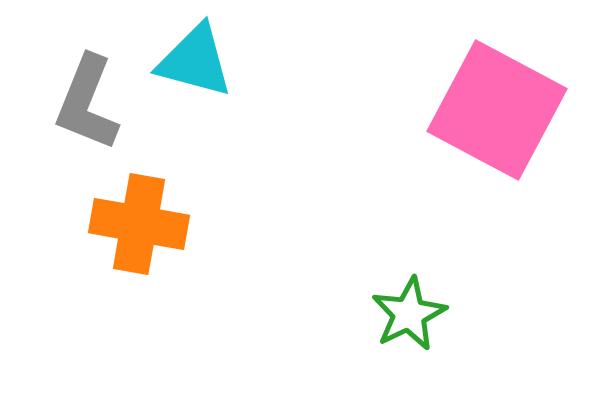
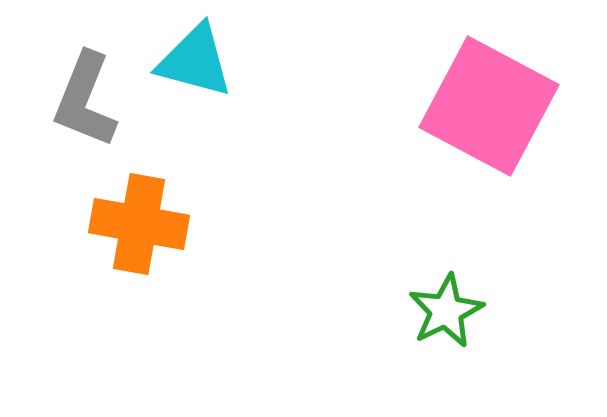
gray L-shape: moved 2 px left, 3 px up
pink square: moved 8 px left, 4 px up
green star: moved 37 px right, 3 px up
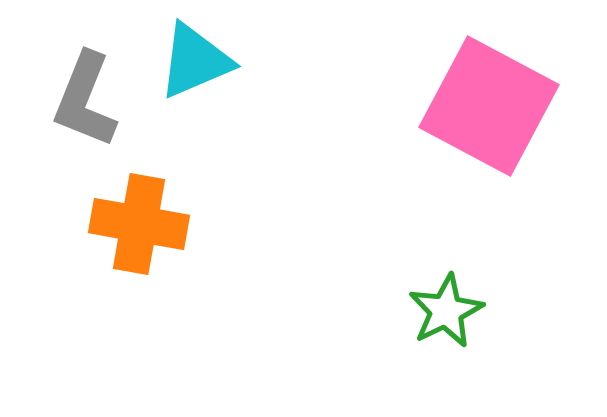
cyan triangle: rotated 38 degrees counterclockwise
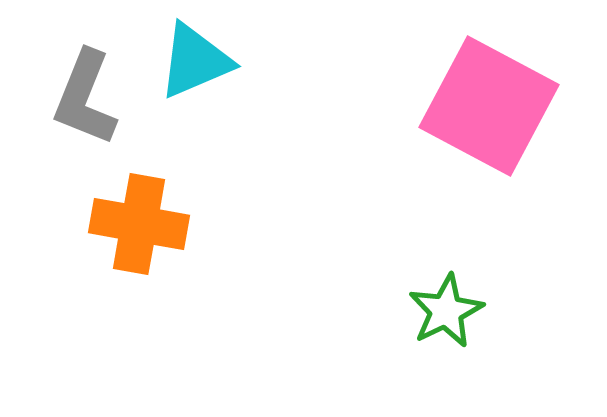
gray L-shape: moved 2 px up
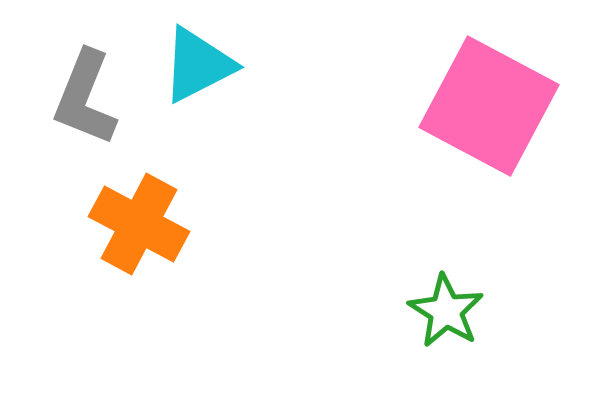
cyan triangle: moved 3 px right, 4 px down; rotated 4 degrees counterclockwise
orange cross: rotated 18 degrees clockwise
green star: rotated 14 degrees counterclockwise
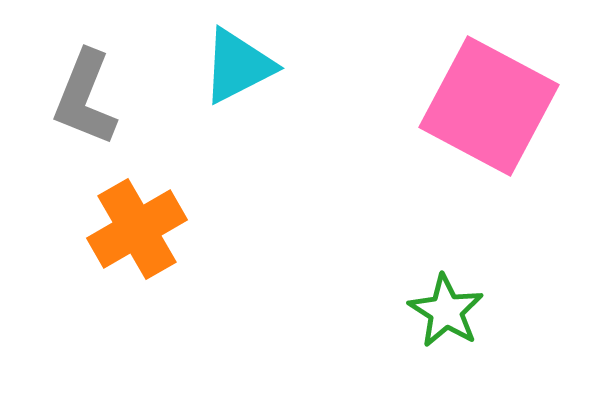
cyan triangle: moved 40 px right, 1 px down
orange cross: moved 2 px left, 5 px down; rotated 32 degrees clockwise
